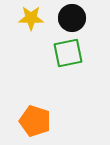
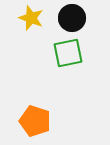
yellow star: rotated 20 degrees clockwise
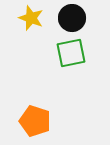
green square: moved 3 px right
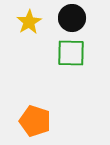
yellow star: moved 2 px left, 4 px down; rotated 20 degrees clockwise
green square: rotated 12 degrees clockwise
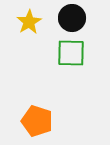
orange pentagon: moved 2 px right
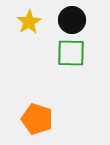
black circle: moved 2 px down
orange pentagon: moved 2 px up
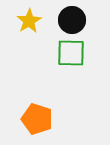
yellow star: moved 1 px up
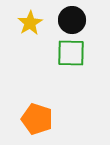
yellow star: moved 1 px right, 2 px down
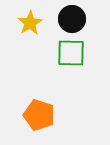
black circle: moved 1 px up
orange pentagon: moved 2 px right, 4 px up
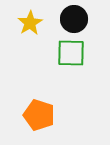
black circle: moved 2 px right
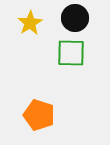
black circle: moved 1 px right, 1 px up
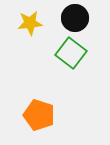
yellow star: rotated 25 degrees clockwise
green square: rotated 36 degrees clockwise
